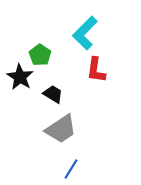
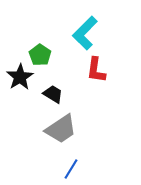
black star: rotated 8 degrees clockwise
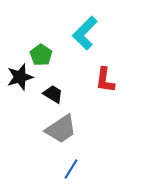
green pentagon: moved 1 px right
red L-shape: moved 9 px right, 10 px down
black star: rotated 16 degrees clockwise
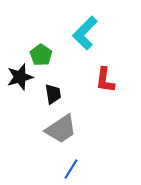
black trapezoid: rotated 50 degrees clockwise
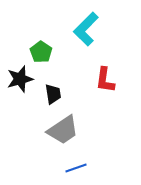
cyan L-shape: moved 1 px right, 4 px up
green pentagon: moved 3 px up
black star: moved 2 px down
gray trapezoid: moved 2 px right, 1 px down
blue line: moved 5 px right, 1 px up; rotated 40 degrees clockwise
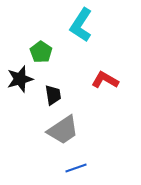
cyan L-shape: moved 5 px left, 4 px up; rotated 12 degrees counterclockwise
red L-shape: rotated 112 degrees clockwise
black trapezoid: moved 1 px down
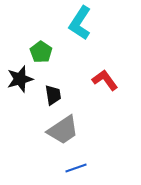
cyan L-shape: moved 1 px left, 2 px up
red L-shape: rotated 24 degrees clockwise
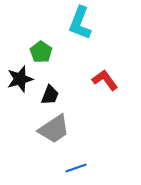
cyan L-shape: rotated 12 degrees counterclockwise
black trapezoid: moved 3 px left; rotated 30 degrees clockwise
gray trapezoid: moved 9 px left, 1 px up
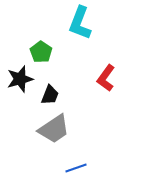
red L-shape: moved 1 px right, 2 px up; rotated 108 degrees counterclockwise
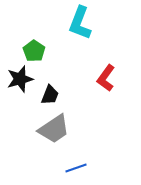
green pentagon: moved 7 px left, 1 px up
